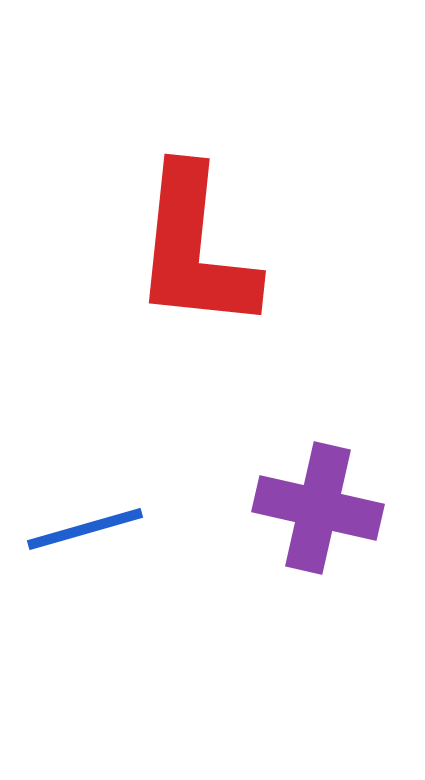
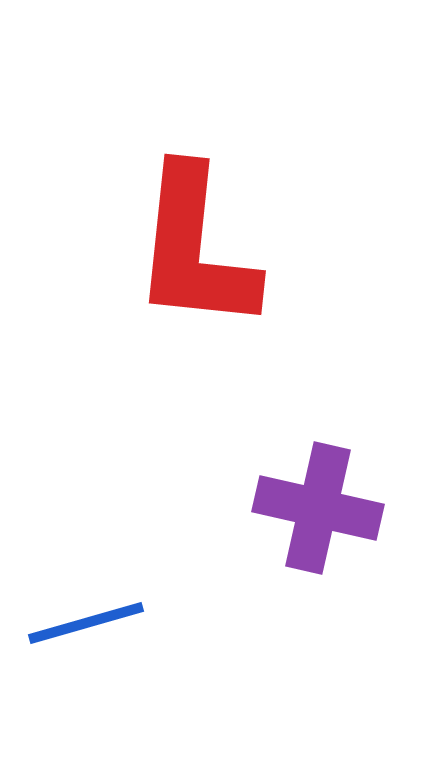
blue line: moved 1 px right, 94 px down
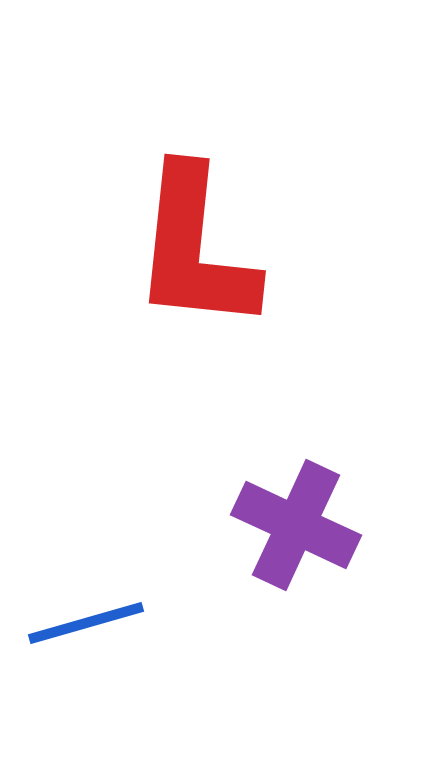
purple cross: moved 22 px left, 17 px down; rotated 12 degrees clockwise
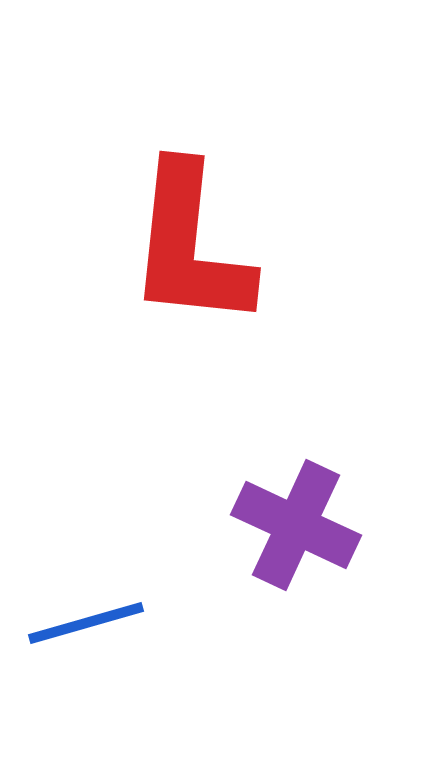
red L-shape: moved 5 px left, 3 px up
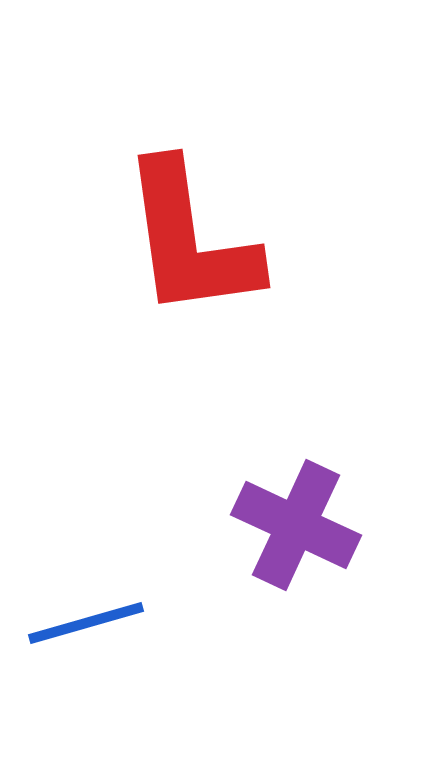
red L-shape: moved 6 px up; rotated 14 degrees counterclockwise
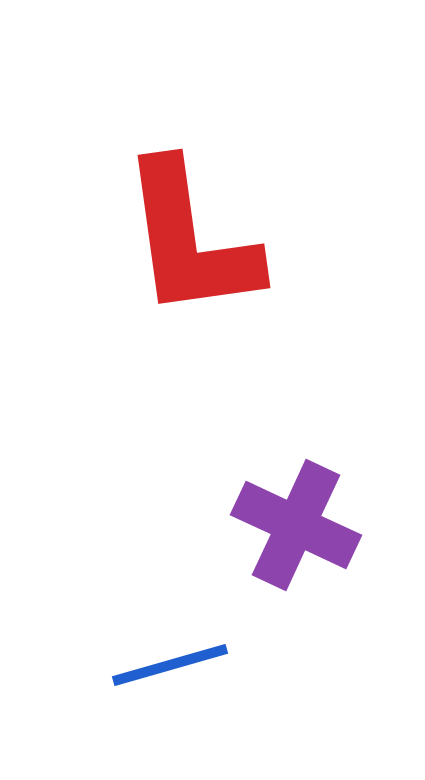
blue line: moved 84 px right, 42 px down
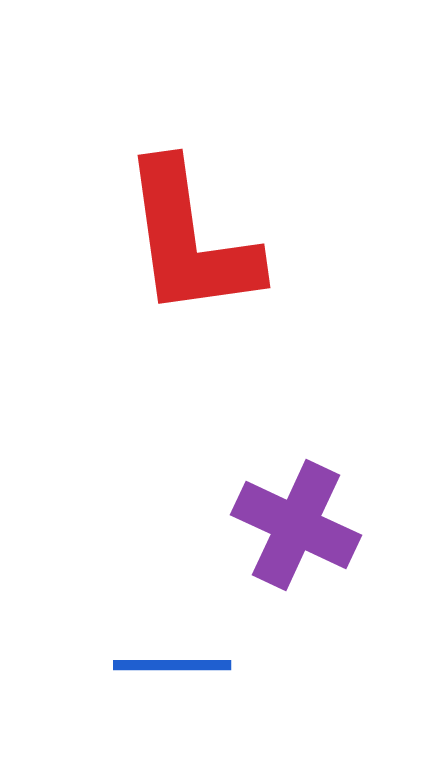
blue line: moved 2 px right; rotated 16 degrees clockwise
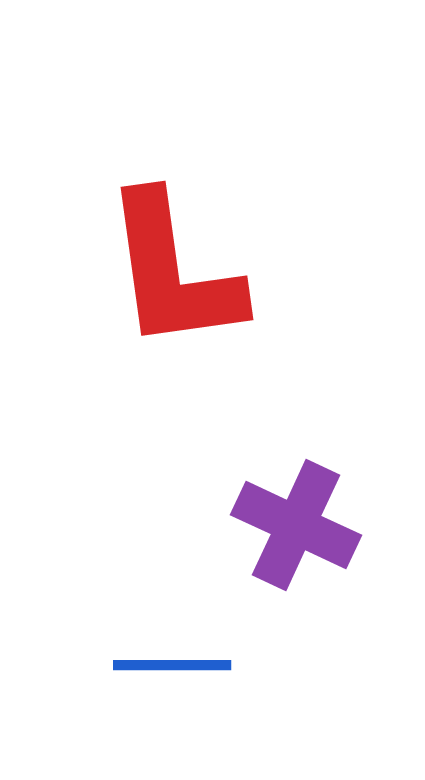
red L-shape: moved 17 px left, 32 px down
